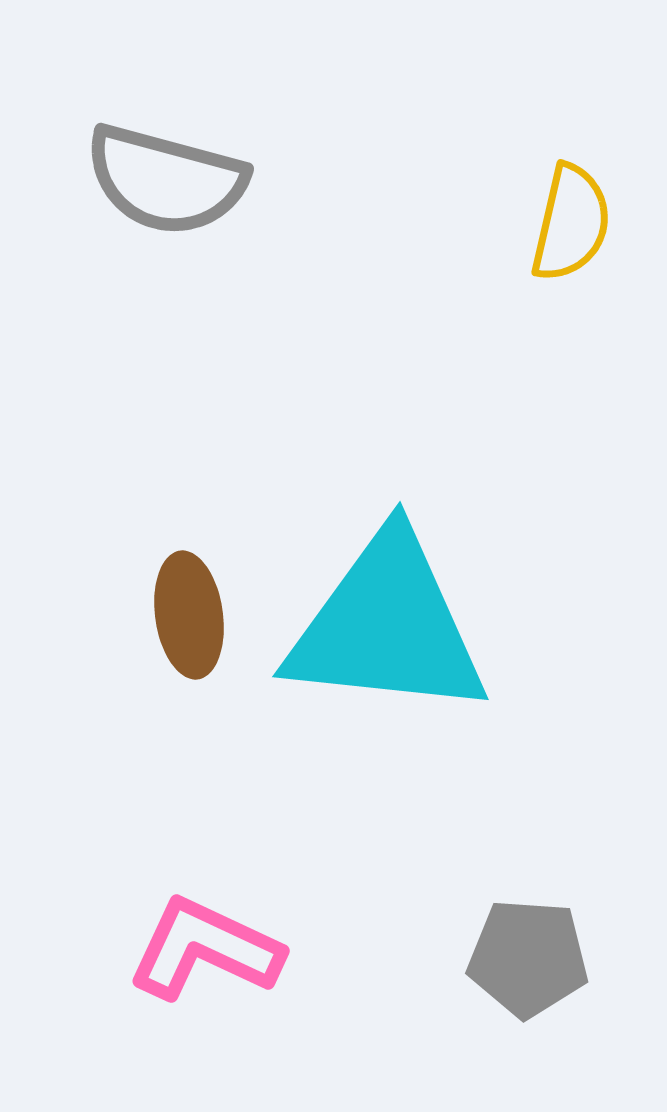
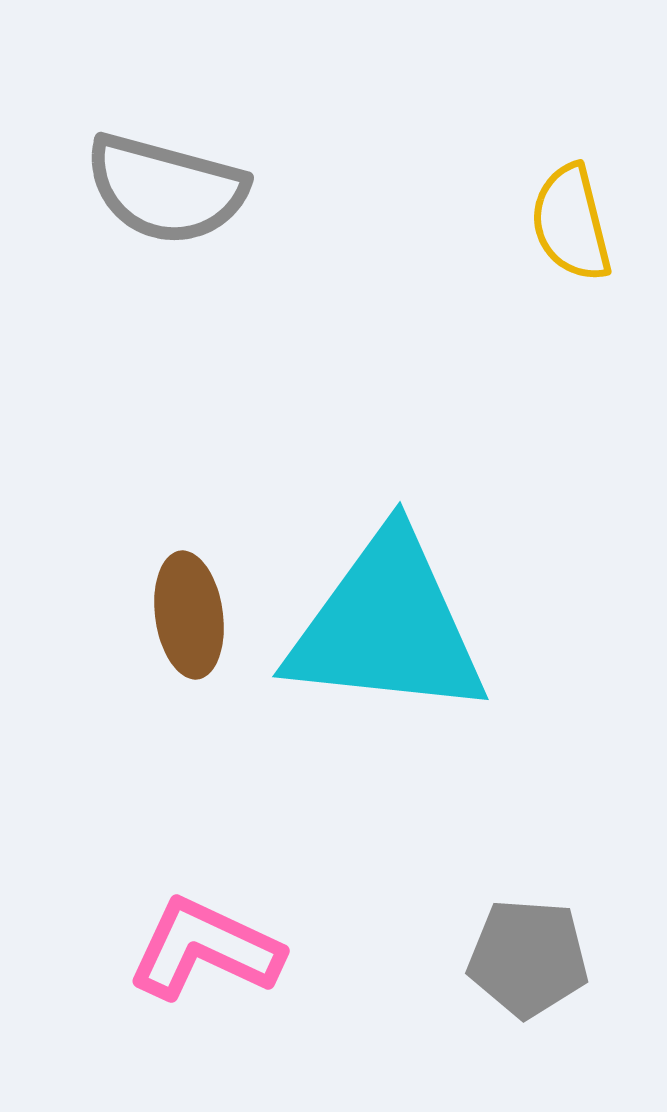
gray semicircle: moved 9 px down
yellow semicircle: rotated 153 degrees clockwise
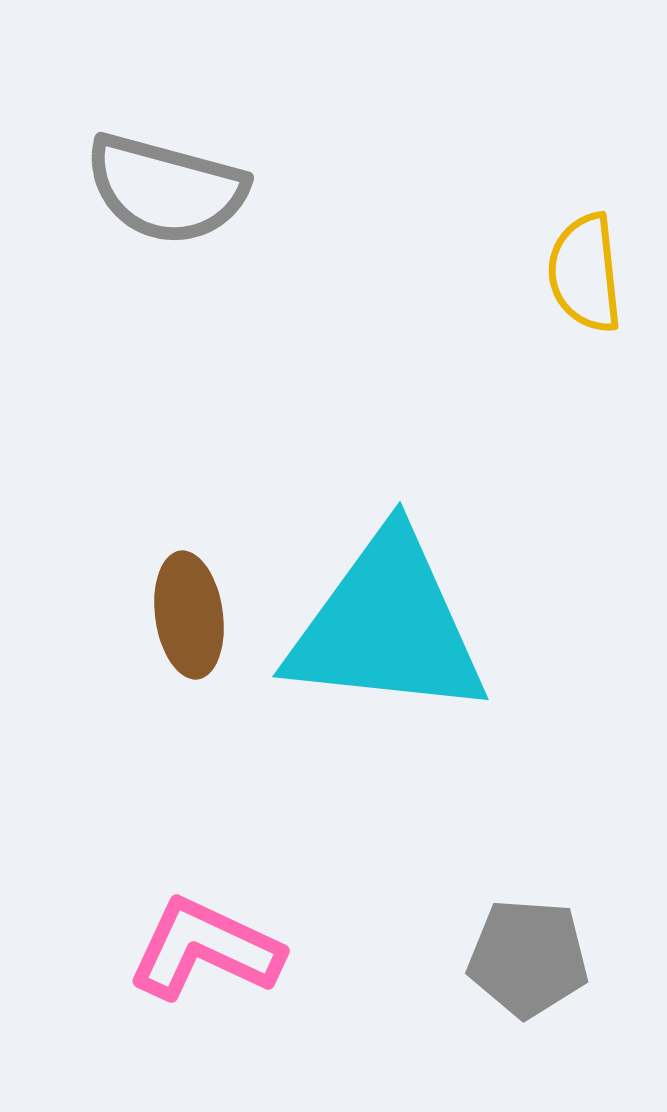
yellow semicircle: moved 14 px right, 50 px down; rotated 8 degrees clockwise
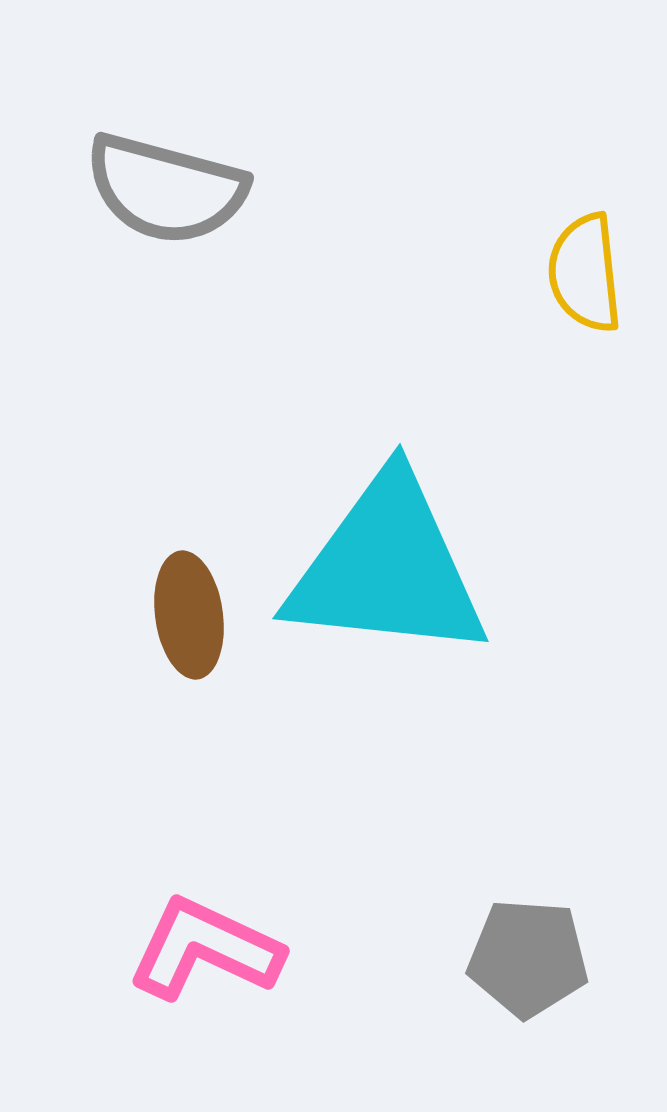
cyan triangle: moved 58 px up
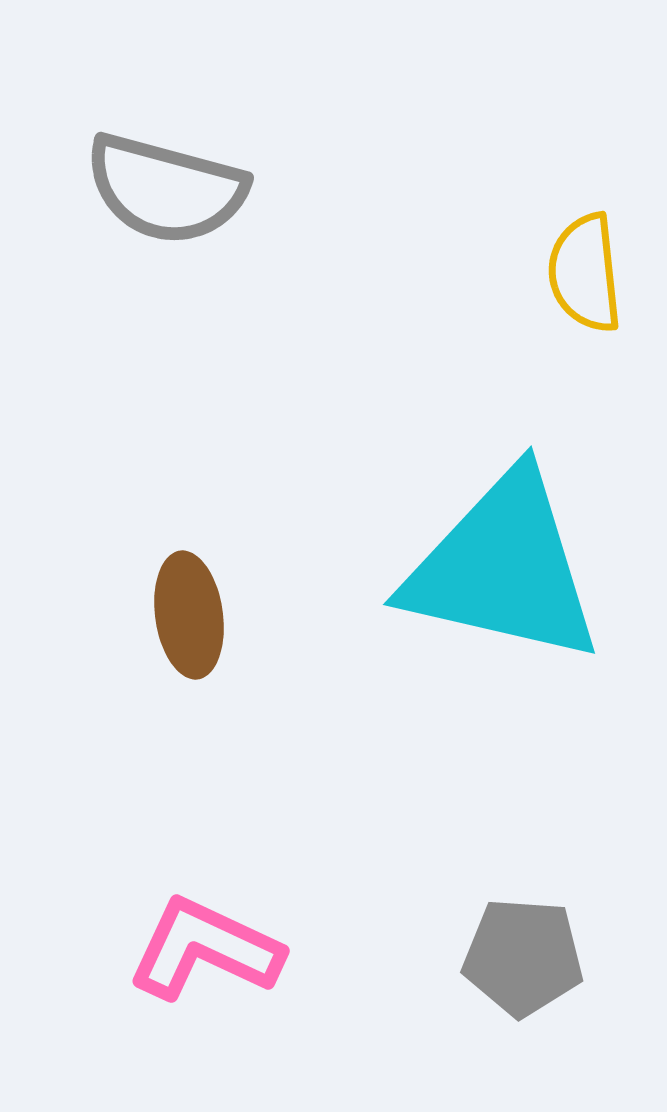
cyan triangle: moved 116 px right; rotated 7 degrees clockwise
gray pentagon: moved 5 px left, 1 px up
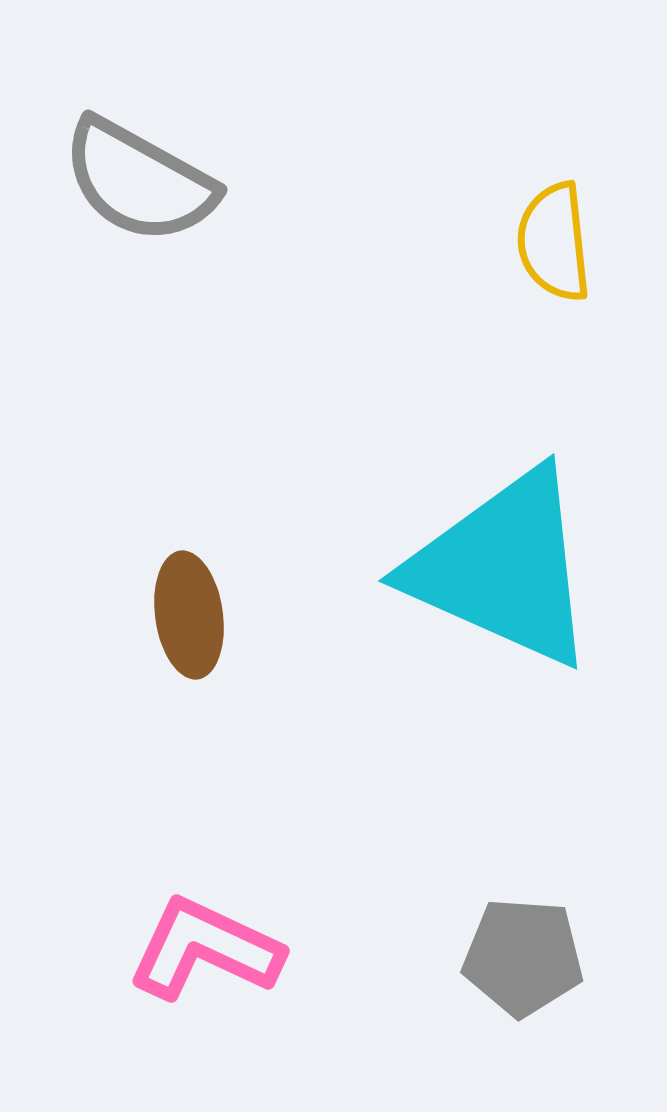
gray semicircle: moved 27 px left, 8 px up; rotated 14 degrees clockwise
yellow semicircle: moved 31 px left, 31 px up
cyan triangle: rotated 11 degrees clockwise
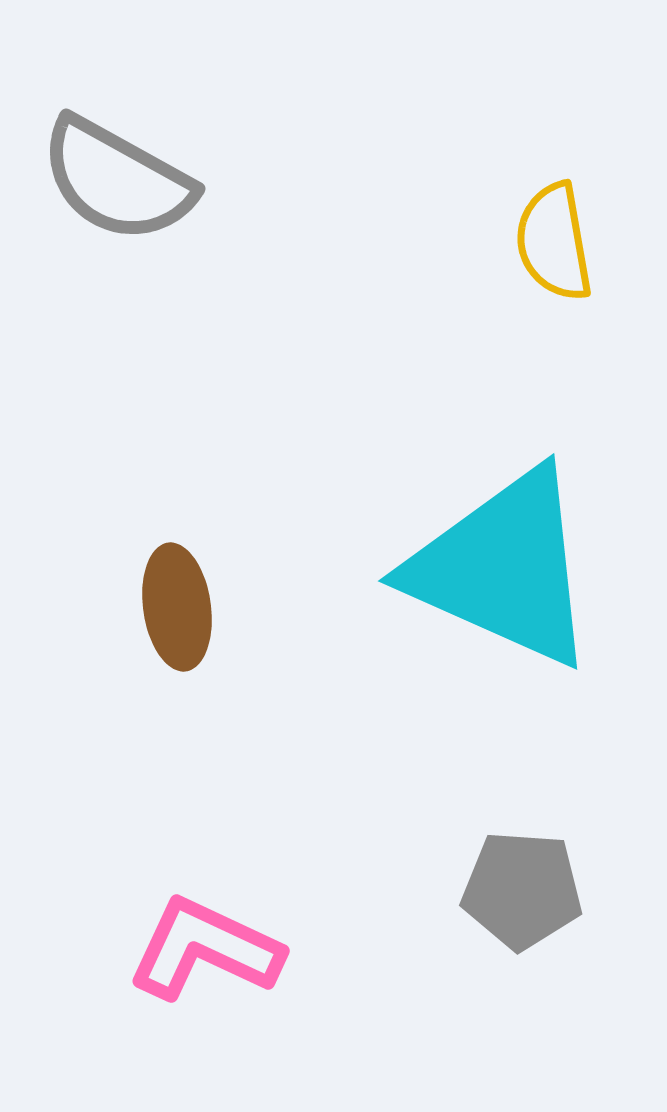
gray semicircle: moved 22 px left, 1 px up
yellow semicircle: rotated 4 degrees counterclockwise
brown ellipse: moved 12 px left, 8 px up
gray pentagon: moved 1 px left, 67 px up
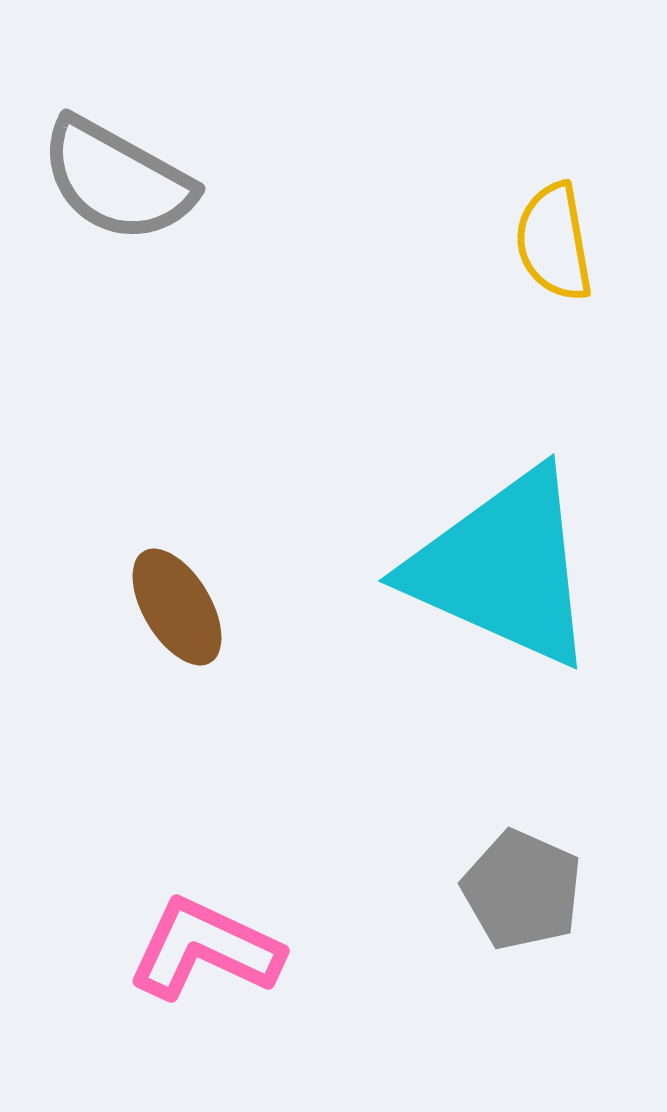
brown ellipse: rotated 23 degrees counterclockwise
gray pentagon: rotated 20 degrees clockwise
